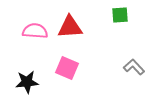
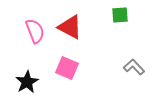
red triangle: rotated 32 degrees clockwise
pink semicircle: rotated 65 degrees clockwise
black star: rotated 25 degrees counterclockwise
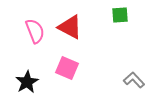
gray L-shape: moved 13 px down
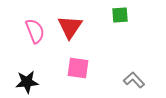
red triangle: rotated 36 degrees clockwise
pink square: moved 11 px right; rotated 15 degrees counterclockwise
black star: rotated 25 degrees clockwise
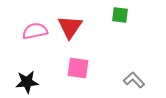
green square: rotated 12 degrees clockwise
pink semicircle: rotated 80 degrees counterclockwise
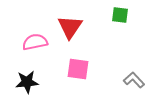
pink semicircle: moved 11 px down
pink square: moved 1 px down
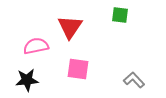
pink semicircle: moved 1 px right, 4 px down
black star: moved 2 px up
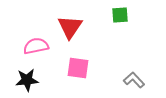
green square: rotated 12 degrees counterclockwise
pink square: moved 1 px up
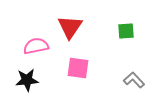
green square: moved 6 px right, 16 px down
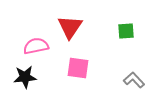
black star: moved 2 px left, 3 px up
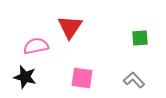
green square: moved 14 px right, 7 px down
pink square: moved 4 px right, 10 px down
black star: rotated 20 degrees clockwise
